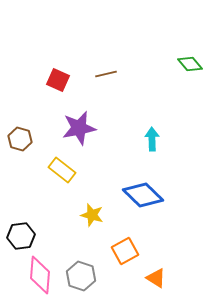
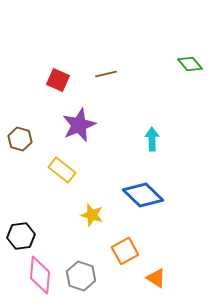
purple star: moved 3 px up; rotated 12 degrees counterclockwise
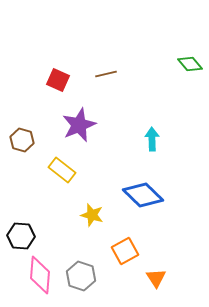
brown hexagon: moved 2 px right, 1 px down
black hexagon: rotated 12 degrees clockwise
orange triangle: rotated 25 degrees clockwise
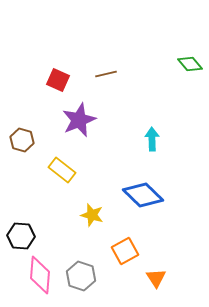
purple star: moved 5 px up
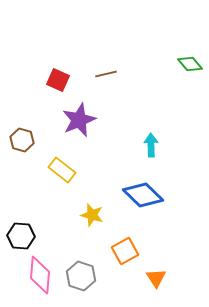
cyan arrow: moved 1 px left, 6 px down
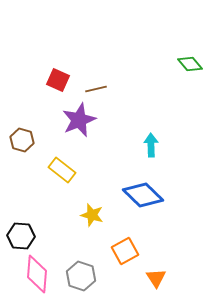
brown line: moved 10 px left, 15 px down
pink diamond: moved 3 px left, 1 px up
